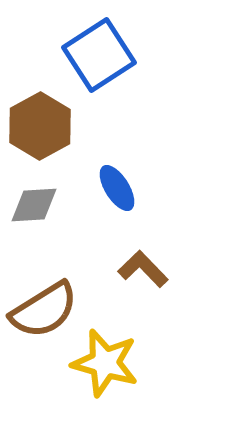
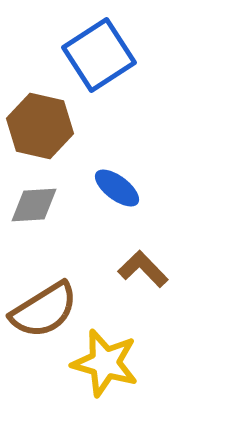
brown hexagon: rotated 18 degrees counterclockwise
blue ellipse: rotated 21 degrees counterclockwise
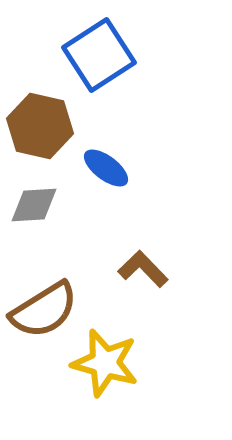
blue ellipse: moved 11 px left, 20 px up
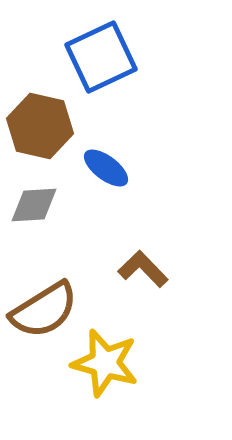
blue square: moved 2 px right, 2 px down; rotated 8 degrees clockwise
